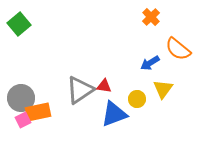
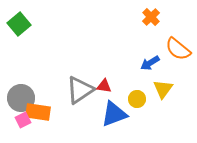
orange rectangle: rotated 20 degrees clockwise
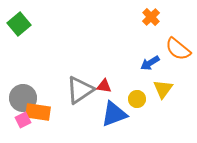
gray circle: moved 2 px right
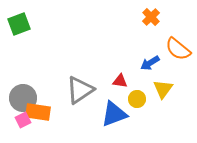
green square: rotated 20 degrees clockwise
red triangle: moved 16 px right, 5 px up
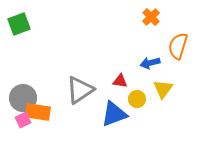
orange semicircle: moved 3 px up; rotated 68 degrees clockwise
blue arrow: rotated 18 degrees clockwise
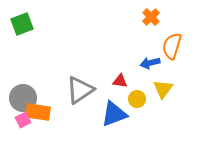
green square: moved 3 px right
orange semicircle: moved 6 px left
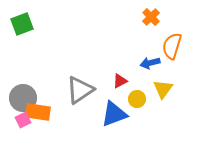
red triangle: rotated 35 degrees counterclockwise
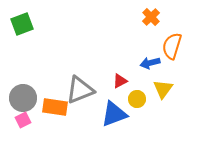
gray triangle: rotated 12 degrees clockwise
orange rectangle: moved 17 px right, 5 px up
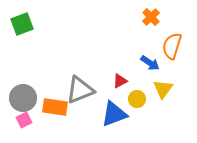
blue arrow: rotated 132 degrees counterclockwise
pink square: moved 1 px right
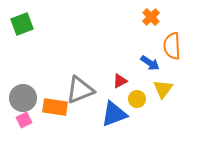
orange semicircle: rotated 20 degrees counterclockwise
